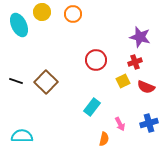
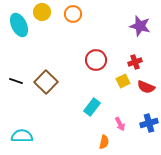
purple star: moved 11 px up
orange semicircle: moved 3 px down
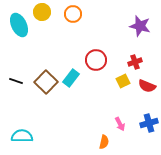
red semicircle: moved 1 px right, 1 px up
cyan rectangle: moved 21 px left, 29 px up
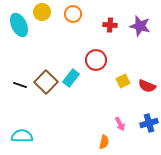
red cross: moved 25 px left, 37 px up; rotated 24 degrees clockwise
black line: moved 4 px right, 4 px down
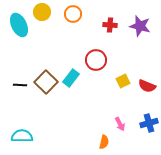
black line: rotated 16 degrees counterclockwise
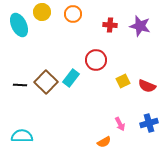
orange semicircle: rotated 48 degrees clockwise
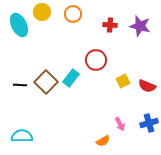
orange semicircle: moved 1 px left, 1 px up
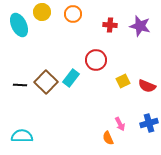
orange semicircle: moved 5 px right, 3 px up; rotated 96 degrees clockwise
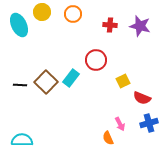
red semicircle: moved 5 px left, 12 px down
cyan semicircle: moved 4 px down
